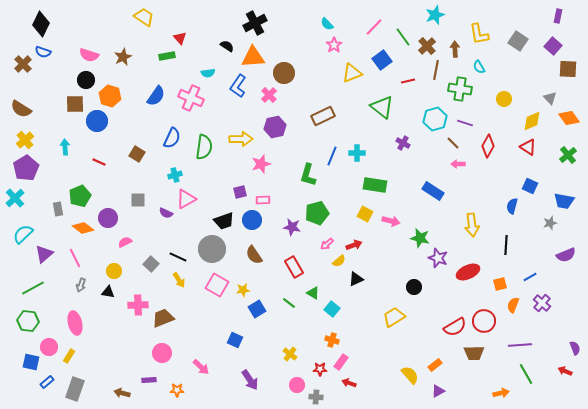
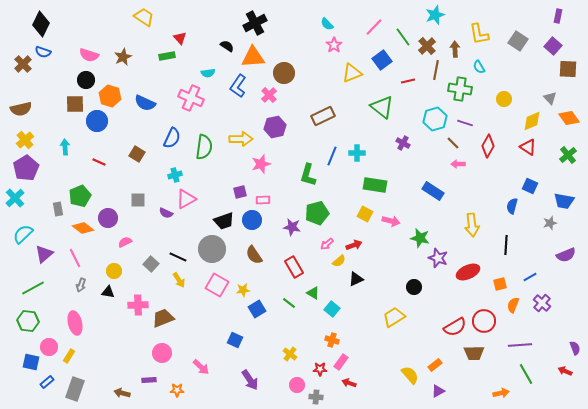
blue semicircle at (156, 96): moved 11 px left, 7 px down; rotated 80 degrees clockwise
brown semicircle at (21, 109): rotated 45 degrees counterclockwise
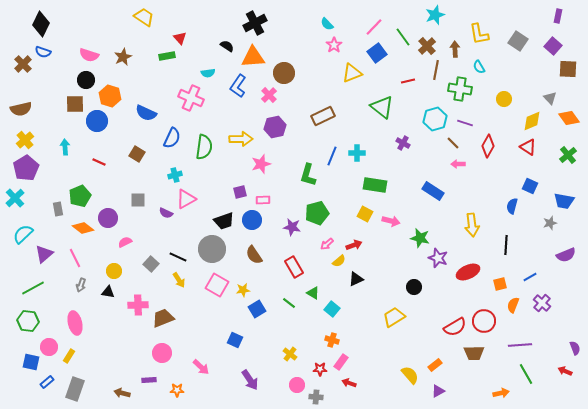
blue square at (382, 60): moved 5 px left, 7 px up
blue semicircle at (145, 103): moved 1 px right, 10 px down
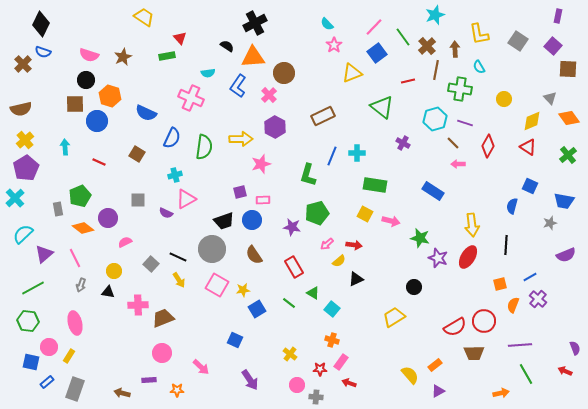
purple hexagon at (275, 127): rotated 20 degrees counterclockwise
red arrow at (354, 245): rotated 28 degrees clockwise
red ellipse at (468, 272): moved 15 px up; rotated 35 degrees counterclockwise
purple cross at (542, 303): moved 4 px left, 4 px up
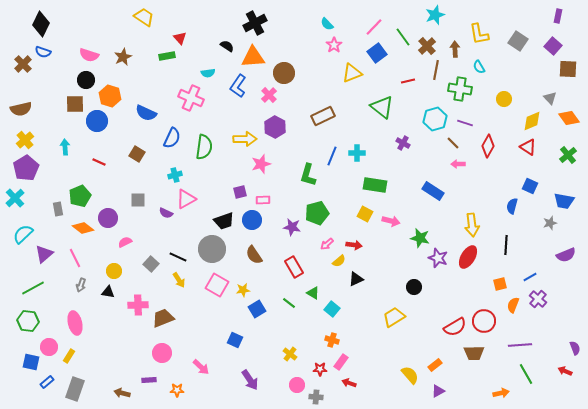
yellow arrow at (241, 139): moved 4 px right
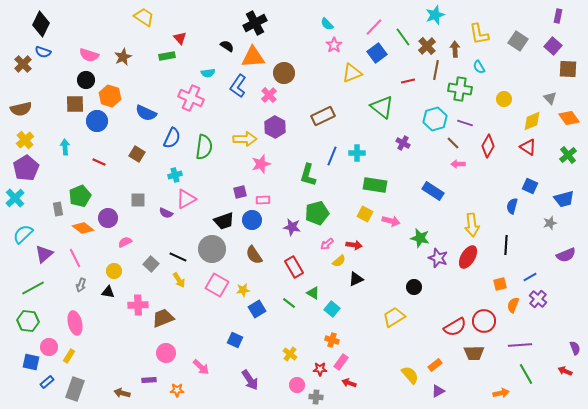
blue trapezoid at (564, 201): moved 2 px up; rotated 25 degrees counterclockwise
pink circle at (162, 353): moved 4 px right
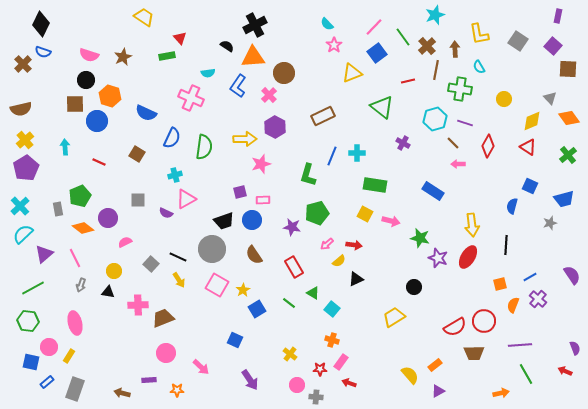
black cross at (255, 23): moved 2 px down
cyan cross at (15, 198): moved 5 px right, 8 px down
purple semicircle at (566, 255): moved 6 px right, 20 px down; rotated 102 degrees counterclockwise
yellow star at (243, 290): rotated 24 degrees counterclockwise
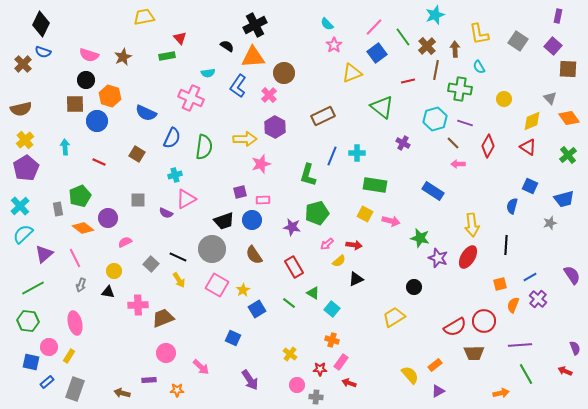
yellow trapezoid at (144, 17): rotated 45 degrees counterclockwise
blue square at (235, 340): moved 2 px left, 2 px up
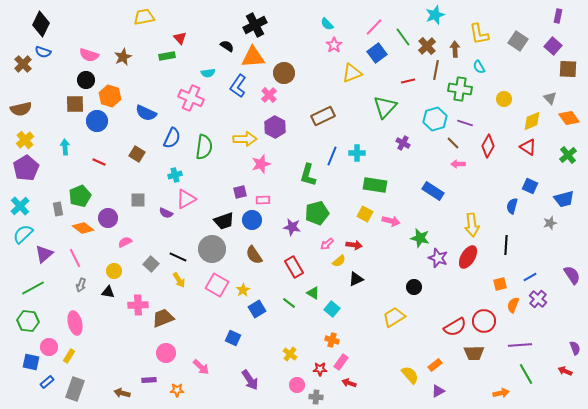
green triangle at (382, 107): moved 3 px right; rotated 35 degrees clockwise
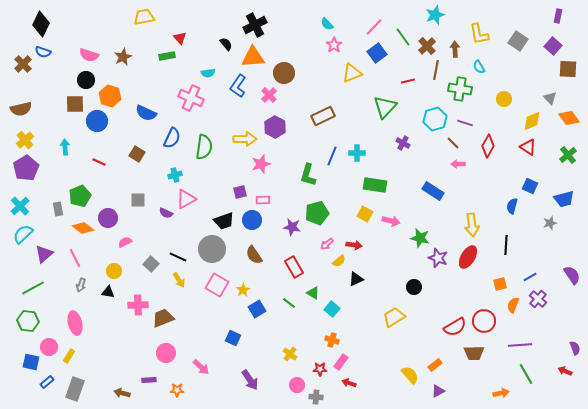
black semicircle at (227, 46): moved 1 px left, 2 px up; rotated 16 degrees clockwise
